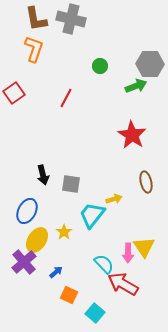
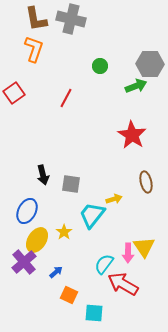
cyan semicircle: rotated 100 degrees counterclockwise
cyan square: moved 1 px left; rotated 36 degrees counterclockwise
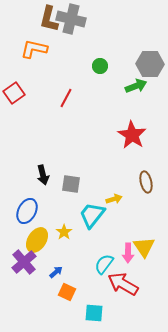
brown L-shape: moved 13 px right; rotated 24 degrees clockwise
orange L-shape: rotated 96 degrees counterclockwise
orange square: moved 2 px left, 3 px up
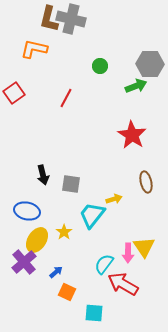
blue ellipse: rotated 75 degrees clockwise
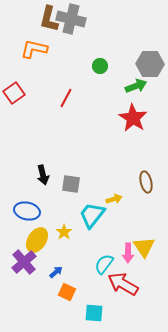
red star: moved 1 px right, 17 px up
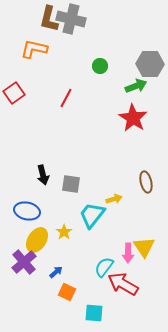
cyan semicircle: moved 3 px down
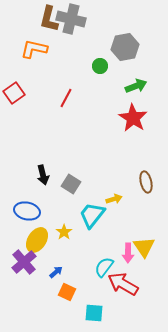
gray hexagon: moved 25 px left, 17 px up; rotated 12 degrees counterclockwise
gray square: rotated 24 degrees clockwise
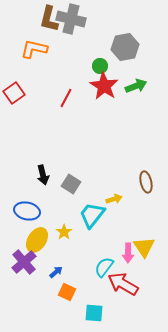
red star: moved 29 px left, 32 px up
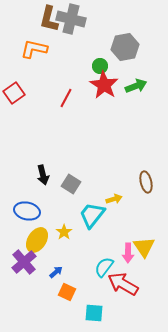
red star: moved 1 px up
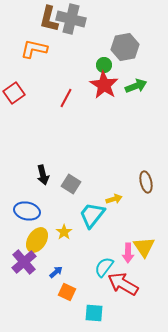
green circle: moved 4 px right, 1 px up
